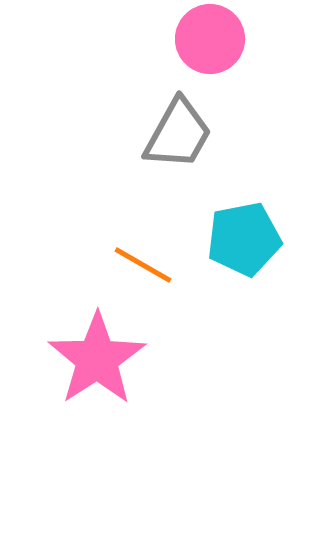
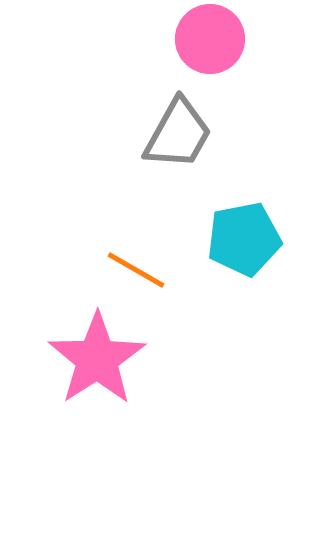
orange line: moved 7 px left, 5 px down
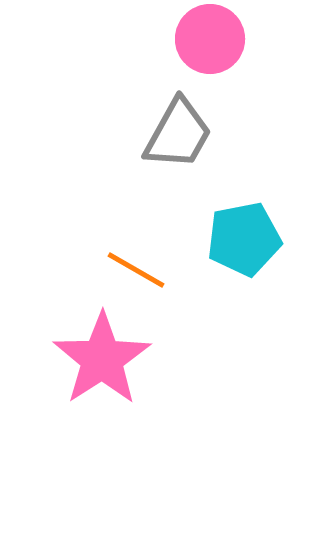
pink star: moved 5 px right
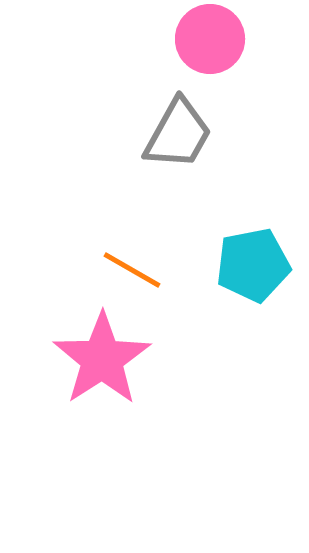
cyan pentagon: moved 9 px right, 26 px down
orange line: moved 4 px left
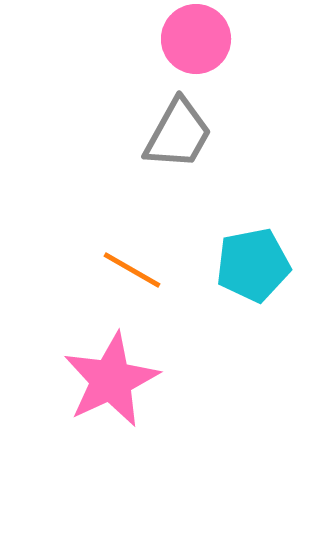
pink circle: moved 14 px left
pink star: moved 9 px right, 21 px down; rotated 8 degrees clockwise
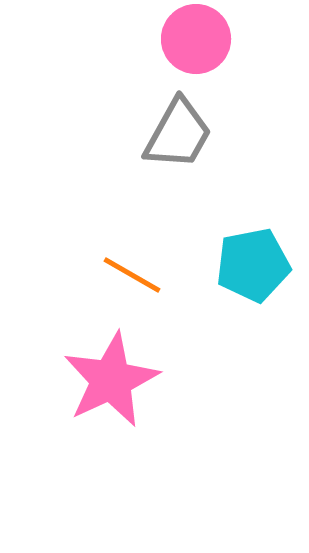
orange line: moved 5 px down
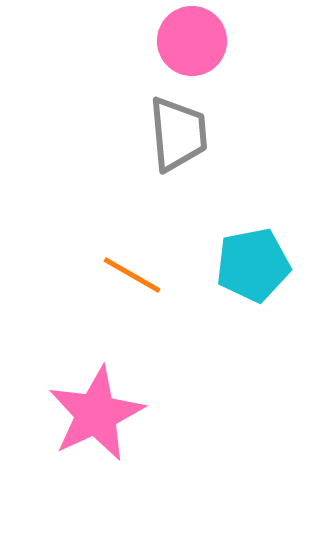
pink circle: moved 4 px left, 2 px down
gray trapezoid: rotated 34 degrees counterclockwise
pink star: moved 15 px left, 34 px down
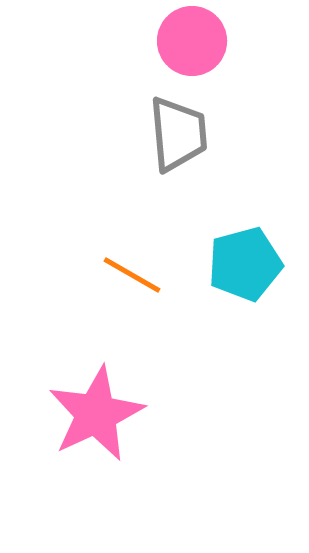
cyan pentagon: moved 8 px left, 1 px up; rotated 4 degrees counterclockwise
